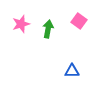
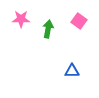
pink star: moved 5 px up; rotated 18 degrees clockwise
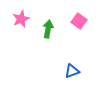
pink star: rotated 24 degrees counterclockwise
blue triangle: rotated 21 degrees counterclockwise
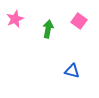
pink star: moved 6 px left
blue triangle: rotated 35 degrees clockwise
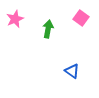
pink square: moved 2 px right, 3 px up
blue triangle: rotated 21 degrees clockwise
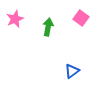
green arrow: moved 2 px up
blue triangle: rotated 49 degrees clockwise
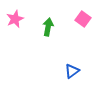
pink square: moved 2 px right, 1 px down
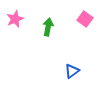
pink square: moved 2 px right
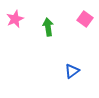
green arrow: rotated 18 degrees counterclockwise
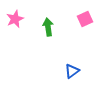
pink square: rotated 28 degrees clockwise
